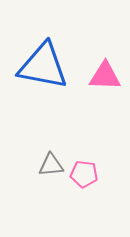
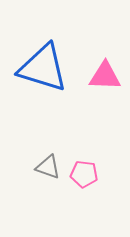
blue triangle: moved 2 px down; rotated 6 degrees clockwise
gray triangle: moved 3 px left, 2 px down; rotated 24 degrees clockwise
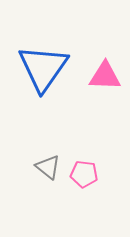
blue triangle: rotated 48 degrees clockwise
gray triangle: rotated 20 degrees clockwise
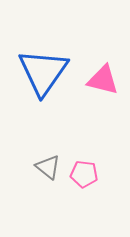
blue triangle: moved 4 px down
pink triangle: moved 2 px left, 4 px down; rotated 12 degrees clockwise
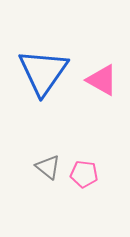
pink triangle: moved 1 px left; rotated 16 degrees clockwise
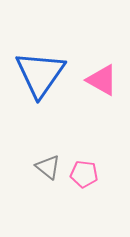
blue triangle: moved 3 px left, 2 px down
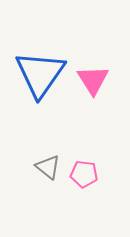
pink triangle: moved 9 px left; rotated 28 degrees clockwise
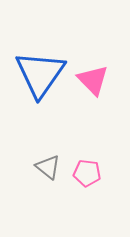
pink triangle: rotated 12 degrees counterclockwise
pink pentagon: moved 3 px right, 1 px up
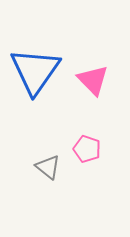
blue triangle: moved 5 px left, 3 px up
pink pentagon: moved 24 px up; rotated 12 degrees clockwise
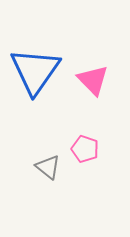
pink pentagon: moved 2 px left
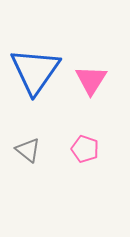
pink triangle: moved 2 px left; rotated 16 degrees clockwise
gray triangle: moved 20 px left, 17 px up
